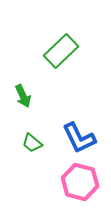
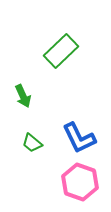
pink hexagon: rotated 6 degrees clockwise
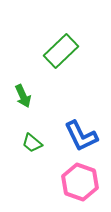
blue L-shape: moved 2 px right, 2 px up
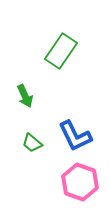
green rectangle: rotated 12 degrees counterclockwise
green arrow: moved 2 px right
blue L-shape: moved 6 px left
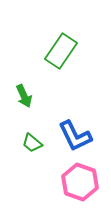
green arrow: moved 1 px left
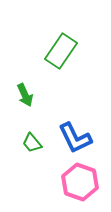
green arrow: moved 1 px right, 1 px up
blue L-shape: moved 2 px down
green trapezoid: rotated 10 degrees clockwise
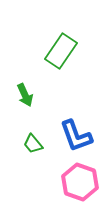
blue L-shape: moved 1 px right, 2 px up; rotated 6 degrees clockwise
green trapezoid: moved 1 px right, 1 px down
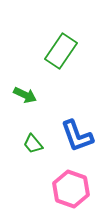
green arrow: rotated 40 degrees counterclockwise
blue L-shape: moved 1 px right
pink hexagon: moved 9 px left, 7 px down
